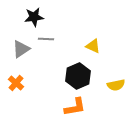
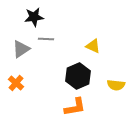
yellow semicircle: rotated 18 degrees clockwise
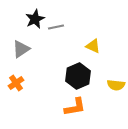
black star: moved 1 px right, 2 px down; rotated 18 degrees counterclockwise
gray line: moved 10 px right, 12 px up; rotated 14 degrees counterclockwise
orange cross: rotated 14 degrees clockwise
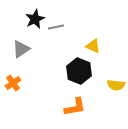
black hexagon: moved 1 px right, 5 px up; rotated 15 degrees counterclockwise
orange cross: moved 3 px left
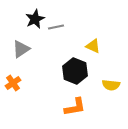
black hexagon: moved 4 px left
yellow semicircle: moved 5 px left
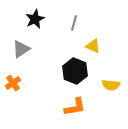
gray line: moved 18 px right, 4 px up; rotated 63 degrees counterclockwise
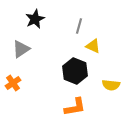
gray line: moved 5 px right, 3 px down
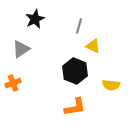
orange cross: rotated 14 degrees clockwise
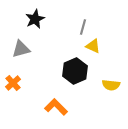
gray line: moved 4 px right, 1 px down
gray triangle: rotated 18 degrees clockwise
black hexagon: rotated 15 degrees clockwise
orange cross: rotated 21 degrees counterclockwise
orange L-shape: moved 19 px left; rotated 125 degrees counterclockwise
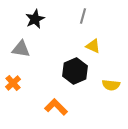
gray line: moved 11 px up
gray triangle: rotated 24 degrees clockwise
